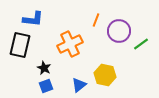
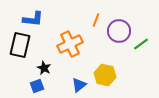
blue square: moved 9 px left
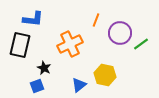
purple circle: moved 1 px right, 2 px down
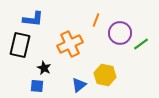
blue square: rotated 24 degrees clockwise
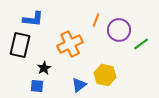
purple circle: moved 1 px left, 3 px up
black star: rotated 16 degrees clockwise
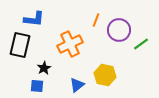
blue L-shape: moved 1 px right
blue triangle: moved 2 px left
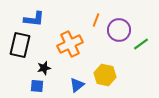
black star: rotated 16 degrees clockwise
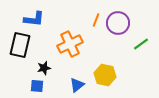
purple circle: moved 1 px left, 7 px up
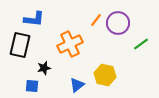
orange line: rotated 16 degrees clockwise
blue square: moved 5 px left
